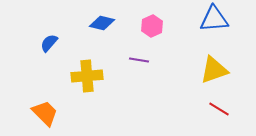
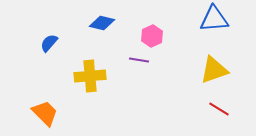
pink hexagon: moved 10 px down
yellow cross: moved 3 px right
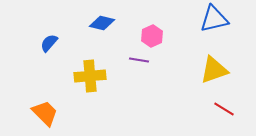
blue triangle: rotated 8 degrees counterclockwise
red line: moved 5 px right
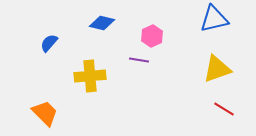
yellow triangle: moved 3 px right, 1 px up
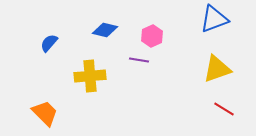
blue triangle: rotated 8 degrees counterclockwise
blue diamond: moved 3 px right, 7 px down
